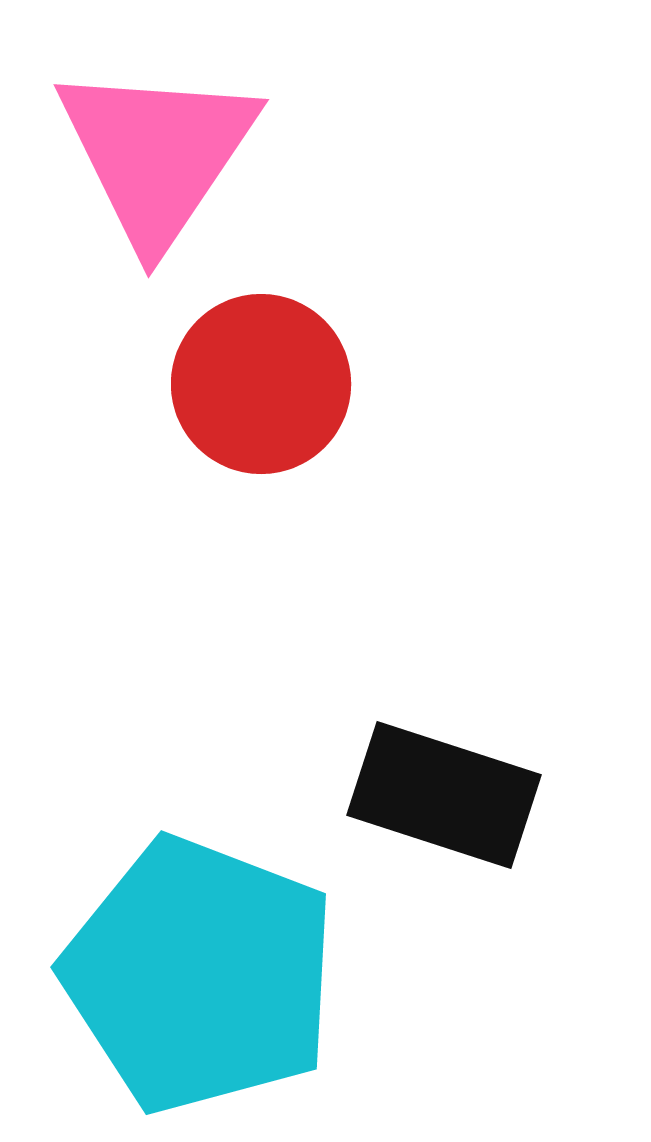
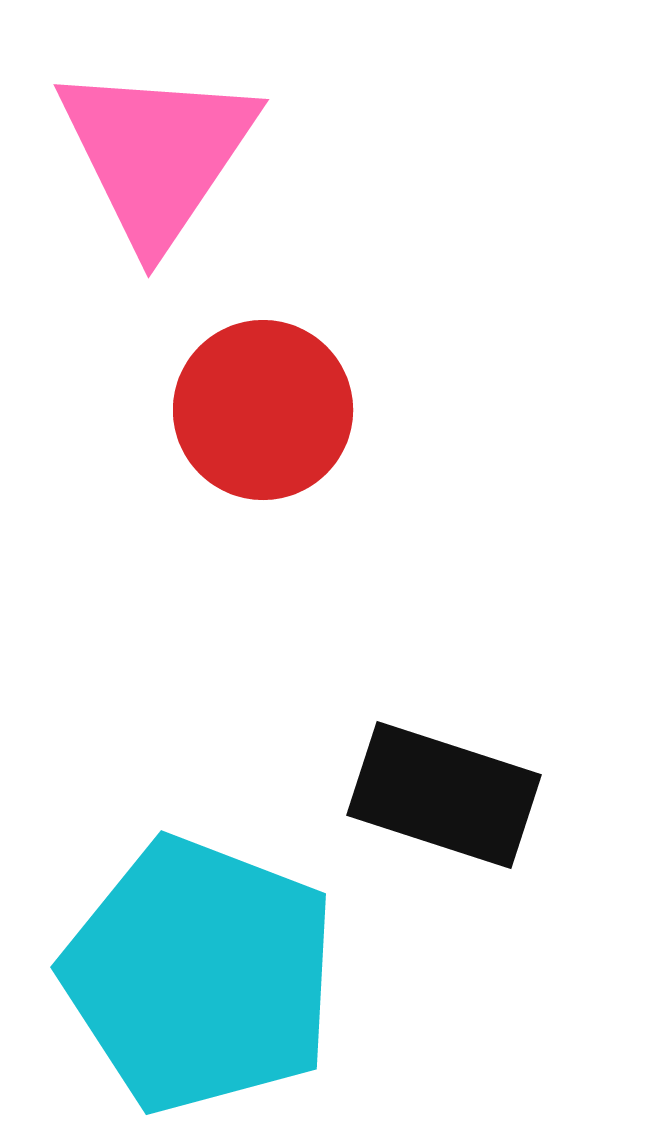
red circle: moved 2 px right, 26 px down
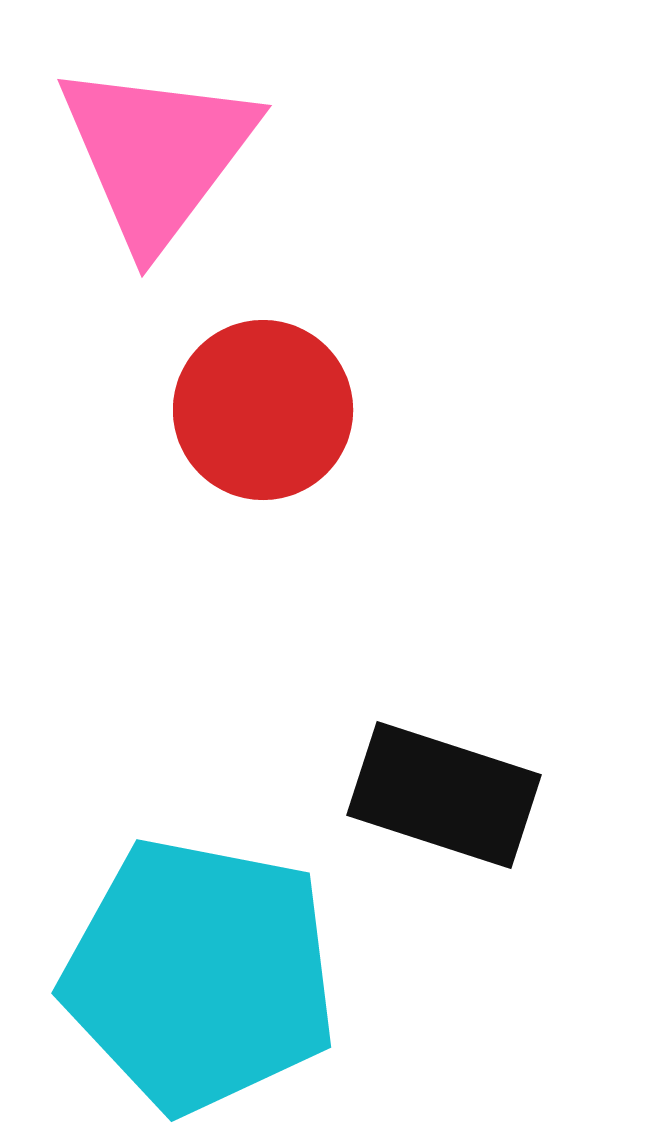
pink triangle: rotated 3 degrees clockwise
cyan pentagon: rotated 10 degrees counterclockwise
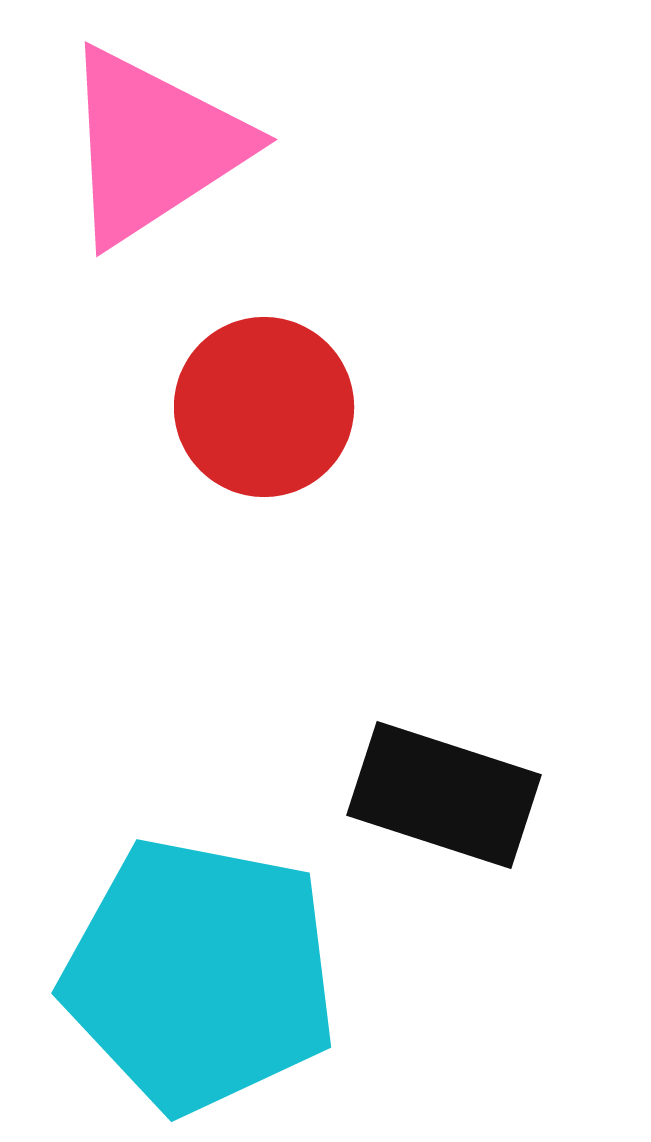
pink triangle: moved 4 px left, 8 px up; rotated 20 degrees clockwise
red circle: moved 1 px right, 3 px up
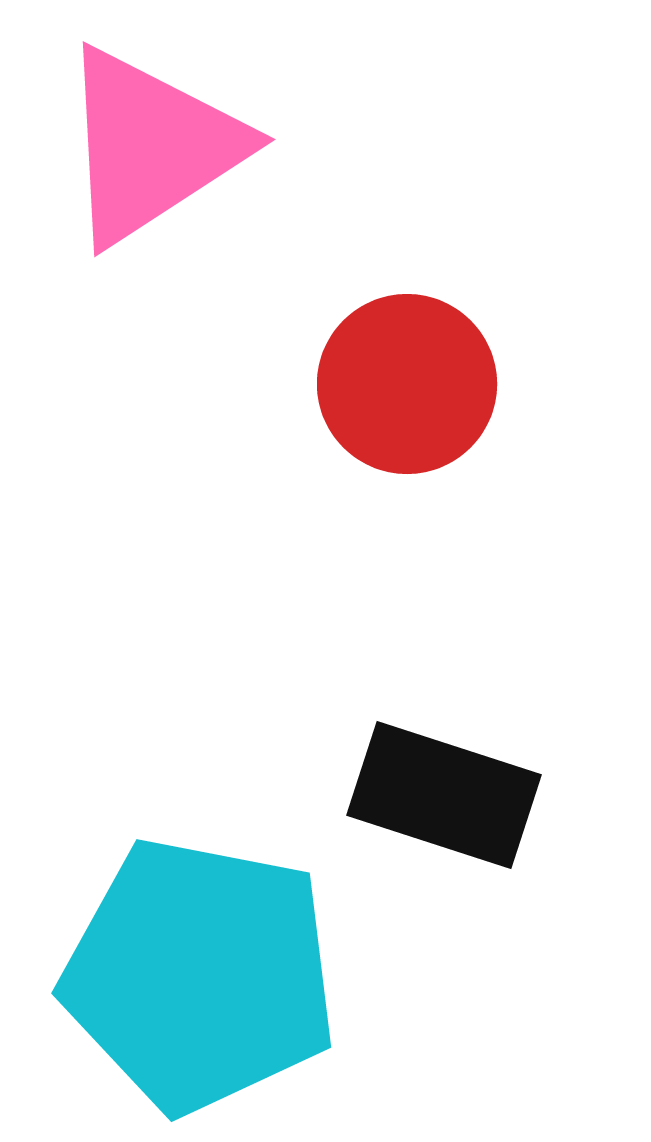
pink triangle: moved 2 px left
red circle: moved 143 px right, 23 px up
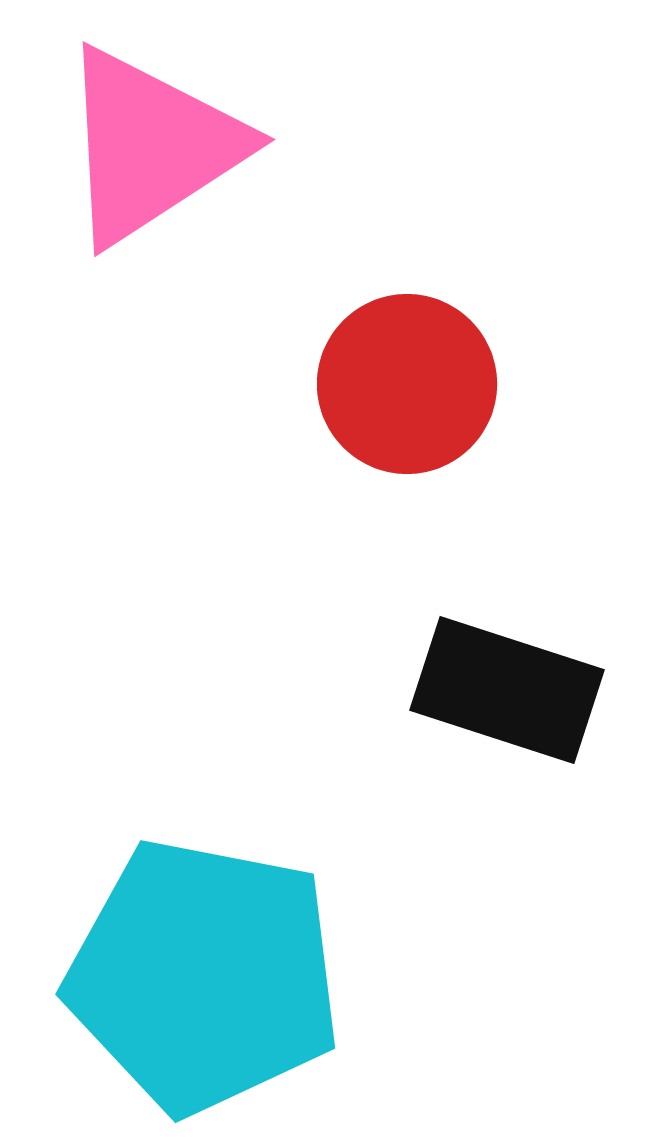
black rectangle: moved 63 px right, 105 px up
cyan pentagon: moved 4 px right, 1 px down
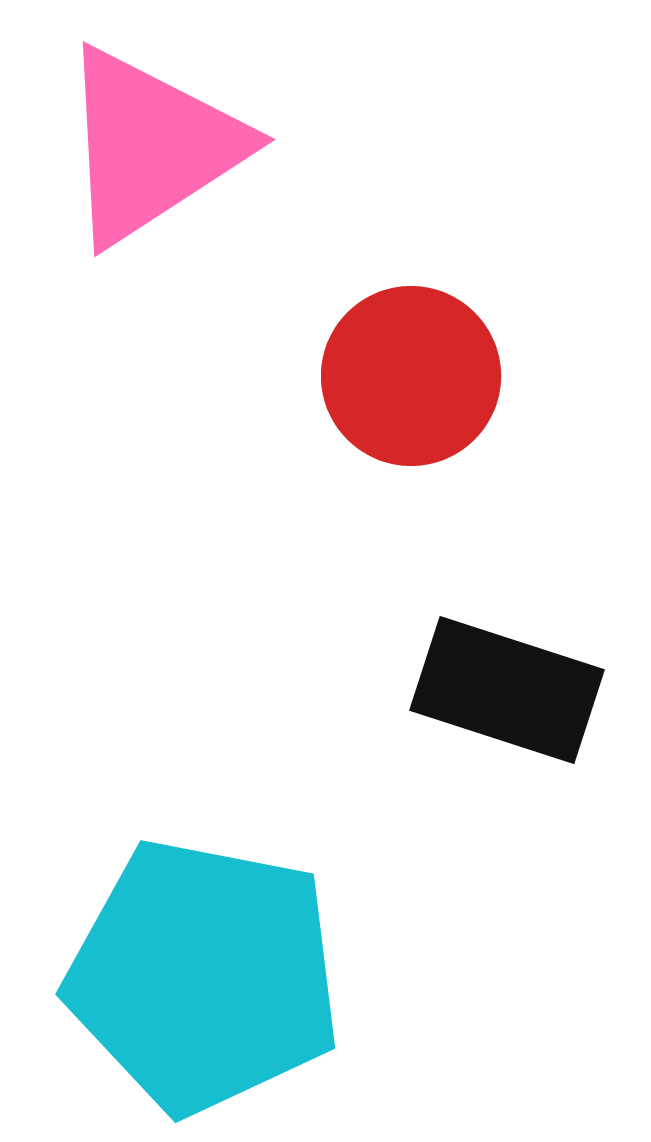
red circle: moved 4 px right, 8 px up
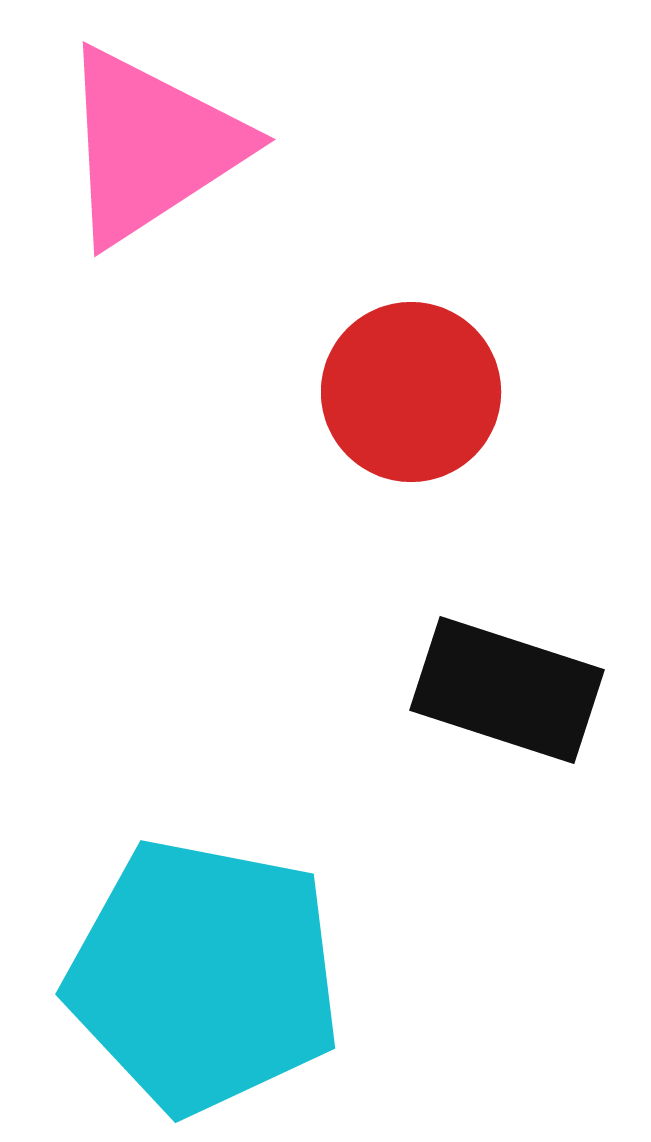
red circle: moved 16 px down
